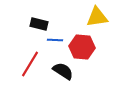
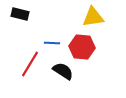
yellow triangle: moved 4 px left
black rectangle: moved 19 px left, 10 px up
blue line: moved 3 px left, 3 px down
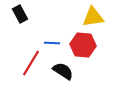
black rectangle: rotated 48 degrees clockwise
red hexagon: moved 1 px right, 2 px up
red line: moved 1 px right, 1 px up
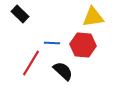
black rectangle: rotated 18 degrees counterclockwise
black semicircle: rotated 10 degrees clockwise
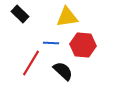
yellow triangle: moved 26 px left
blue line: moved 1 px left
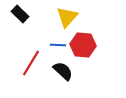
yellow triangle: rotated 40 degrees counterclockwise
blue line: moved 7 px right, 2 px down
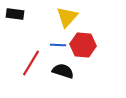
black rectangle: moved 5 px left; rotated 36 degrees counterclockwise
black semicircle: rotated 25 degrees counterclockwise
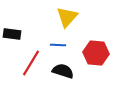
black rectangle: moved 3 px left, 20 px down
red hexagon: moved 13 px right, 8 px down
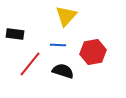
yellow triangle: moved 1 px left, 1 px up
black rectangle: moved 3 px right
red hexagon: moved 3 px left, 1 px up; rotated 15 degrees counterclockwise
red line: moved 1 px left, 1 px down; rotated 8 degrees clockwise
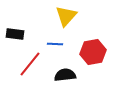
blue line: moved 3 px left, 1 px up
black semicircle: moved 2 px right, 4 px down; rotated 25 degrees counterclockwise
